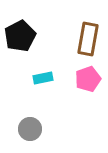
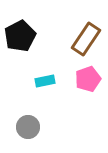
brown rectangle: moved 2 px left; rotated 24 degrees clockwise
cyan rectangle: moved 2 px right, 3 px down
gray circle: moved 2 px left, 2 px up
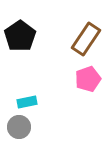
black pentagon: rotated 8 degrees counterclockwise
cyan rectangle: moved 18 px left, 21 px down
gray circle: moved 9 px left
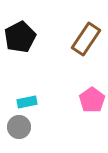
black pentagon: moved 1 px down; rotated 8 degrees clockwise
pink pentagon: moved 4 px right, 21 px down; rotated 15 degrees counterclockwise
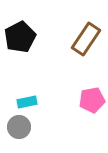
pink pentagon: rotated 25 degrees clockwise
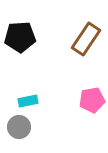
black pentagon: rotated 24 degrees clockwise
cyan rectangle: moved 1 px right, 1 px up
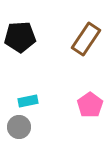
pink pentagon: moved 2 px left, 5 px down; rotated 25 degrees counterclockwise
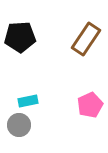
pink pentagon: rotated 10 degrees clockwise
gray circle: moved 2 px up
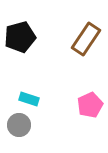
black pentagon: rotated 12 degrees counterclockwise
cyan rectangle: moved 1 px right, 2 px up; rotated 30 degrees clockwise
